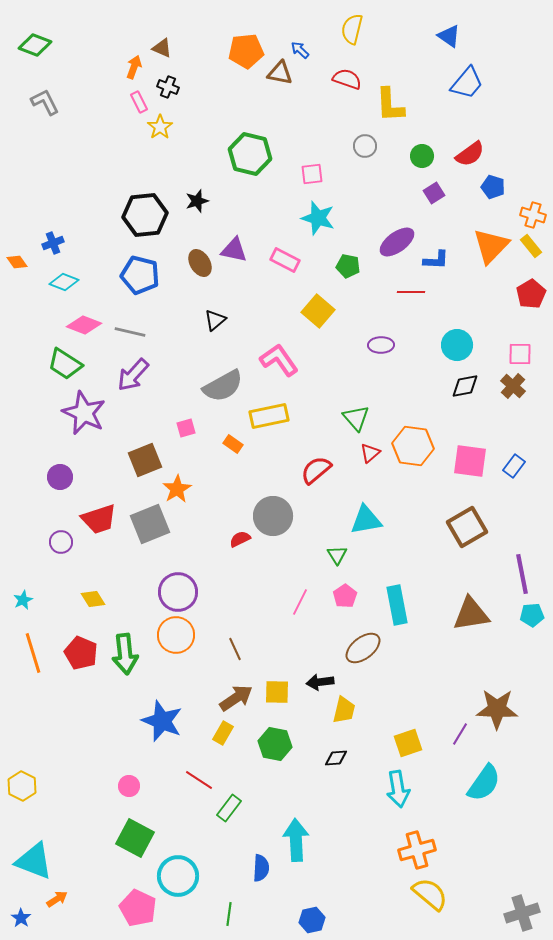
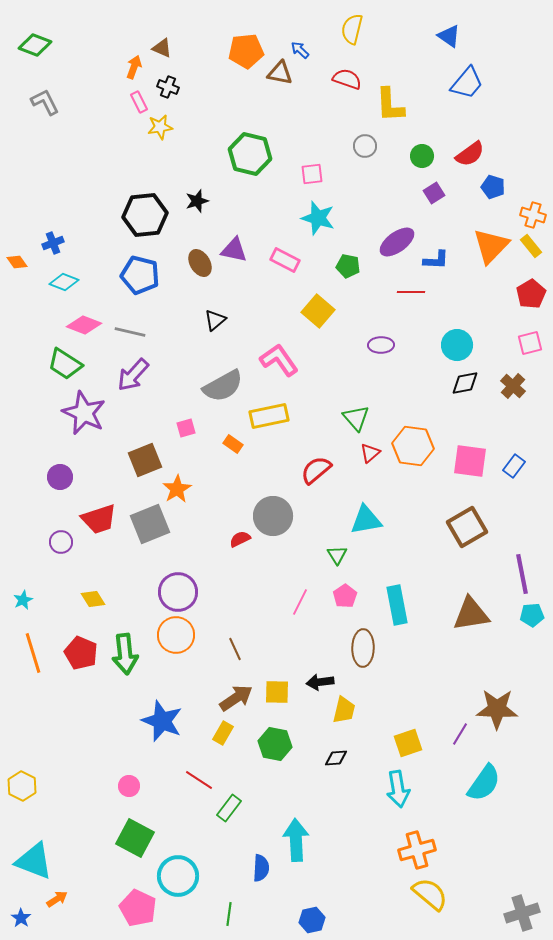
yellow star at (160, 127): rotated 25 degrees clockwise
pink square at (520, 354): moved 10 px right, 11 px up; rotated 15 degrees counterclockwise
black diamond at (465, 386): moved 3 px up
brown ellipse at (363, 648): rotated 51 degrees counterclockwise
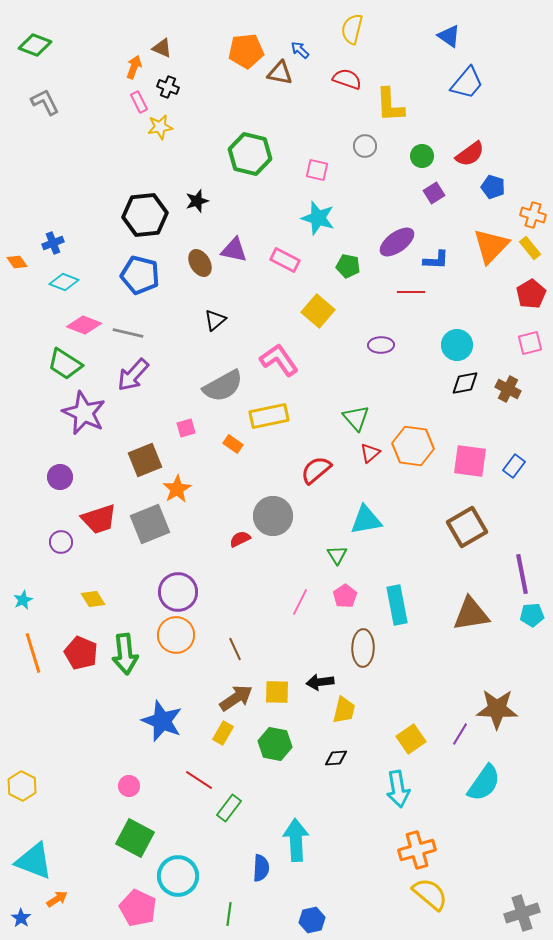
pink square at (312, 174): moved 5 px right, 4 px up; rotated 20 degrees clockwise
yellow rectangle at (531, 246): moved 1 px left, 2 px down
gray line at (130, 332): moved 2 px left, 1 px down
brown cross at (513, 386): moved 5 px left, 3 px down; rotated 15 degrees counterclockwise
yellow square at (408, 743): moved 3 px right, 4 px up; rotated 16 degrees counterclockwise
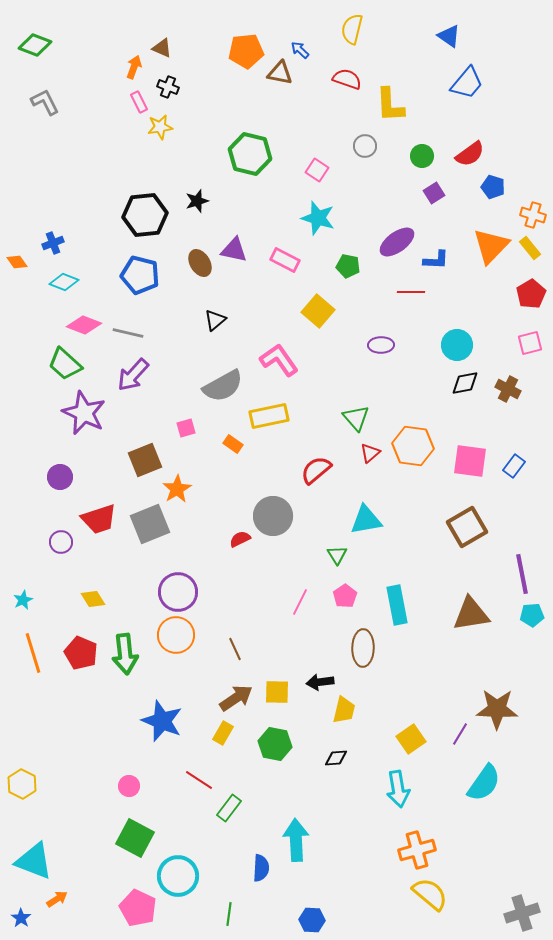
pink square at (317, 170): rotated 20 degrees clockwise
green trapezoid at (65, 364): rotated 9 degrees clockwise
yellow hexagon at (22, 786): moved 2 px up
blue hexagon at (312, 920): rotated 15 degrees clockwise
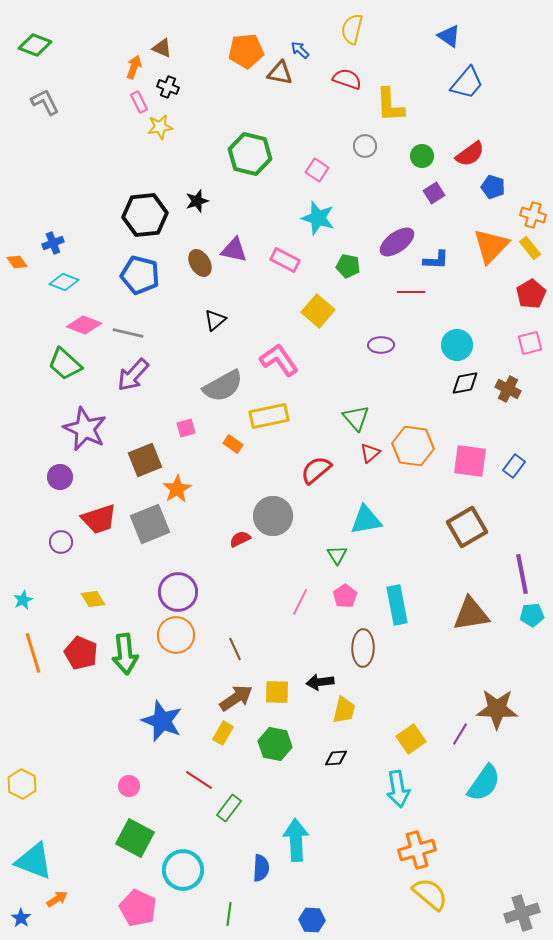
purple star at (84, 413): moved 1 px right, 16 px down
cyan circle at (178, 876): moved 5 px right, 6 px up
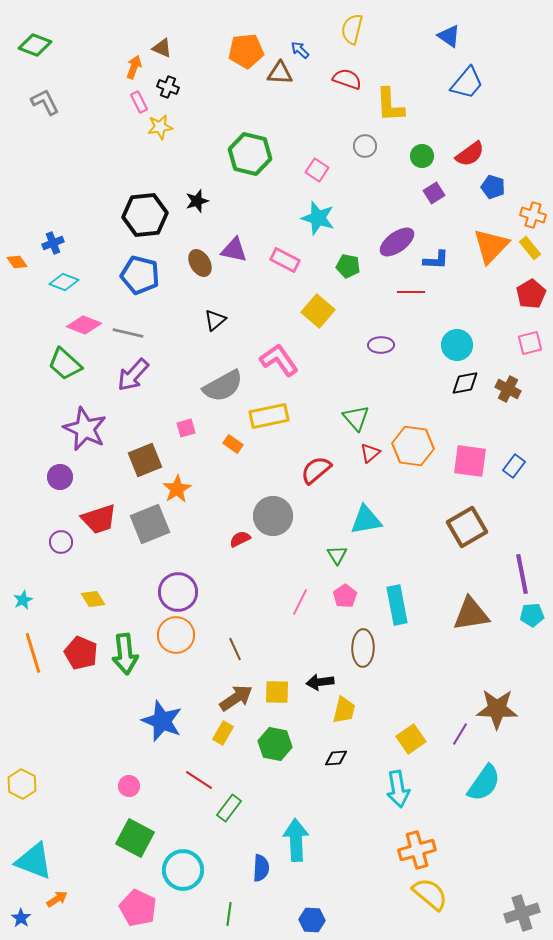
brown triangle at (280, 73): rotated 8 degrees counterclockwise
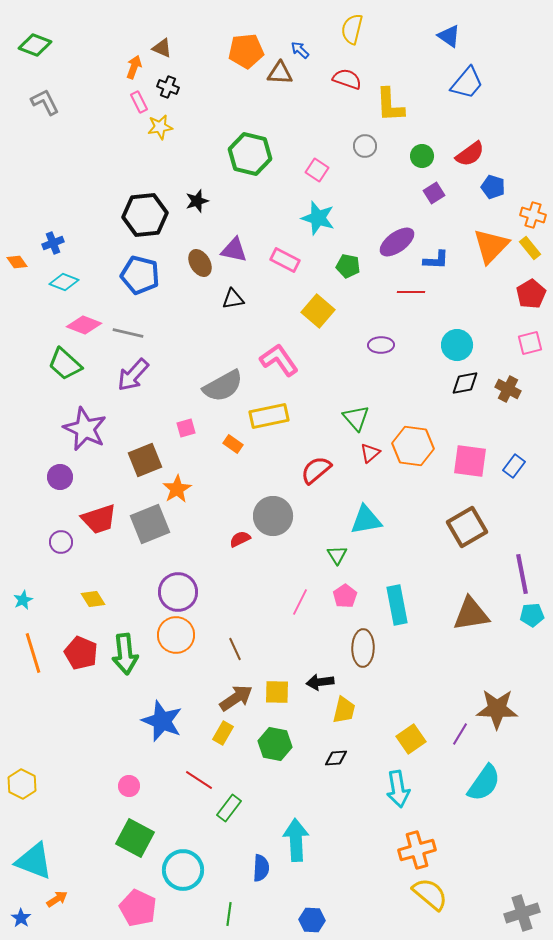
black triangle at (215, 320): moved 18 px right, 21 px up; rotated 30 degrees clockwise
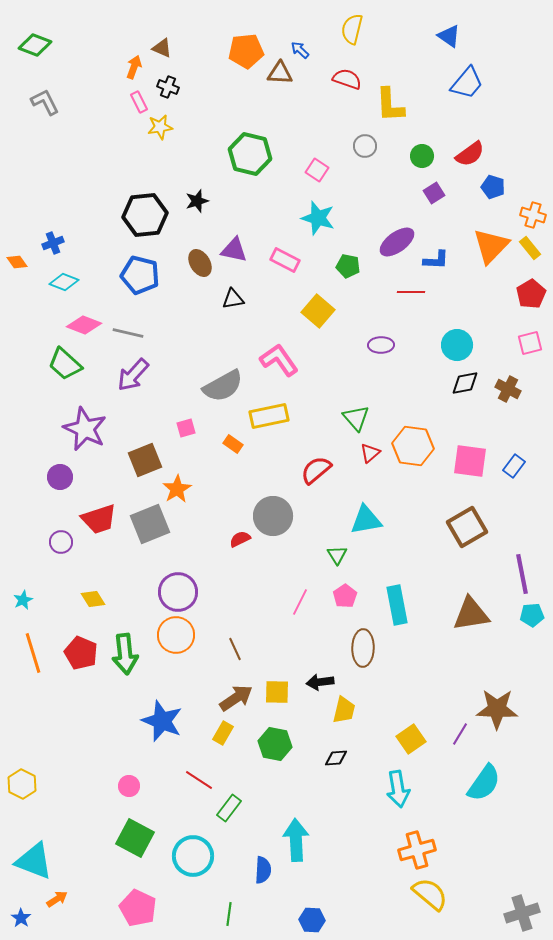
blue semicircle at (261, 868): moved 2 px right, 2 px down
cyan circle at (183, 870): moved 10 px right, 14 px up
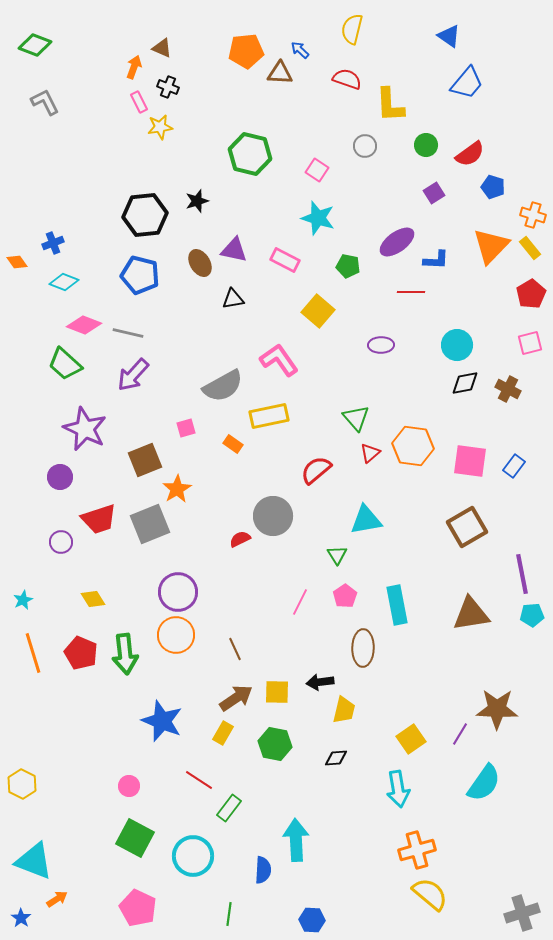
green circle at (422, 156): moved 4 px right, 11 px up
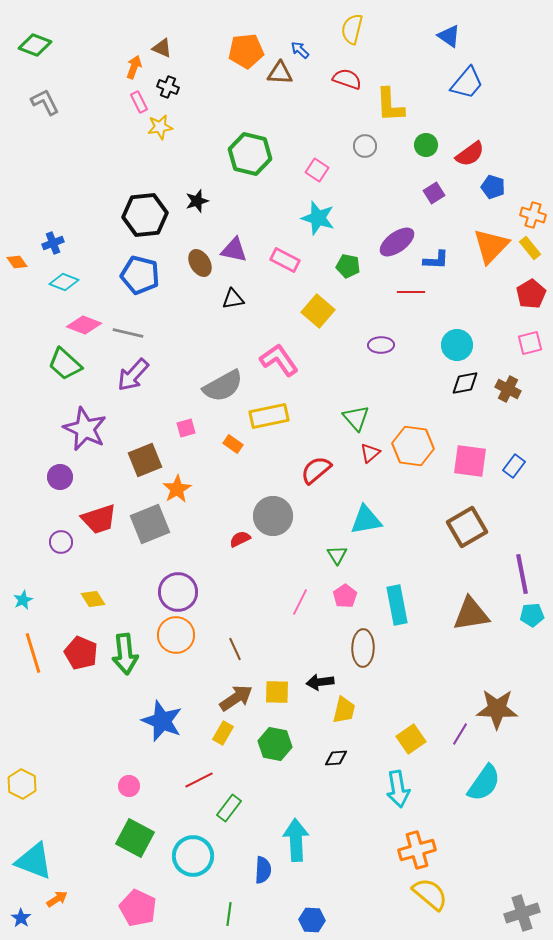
red line at (199, 780): rotated 60 degrees counterclockwise
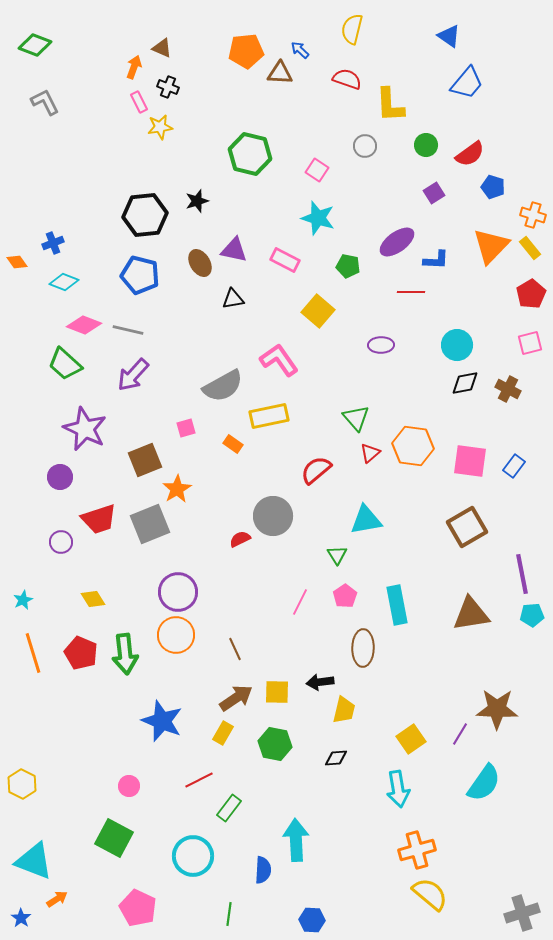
gray line at (128, 333): moved 3 px up
green square at (135, 838): moved 21 px left
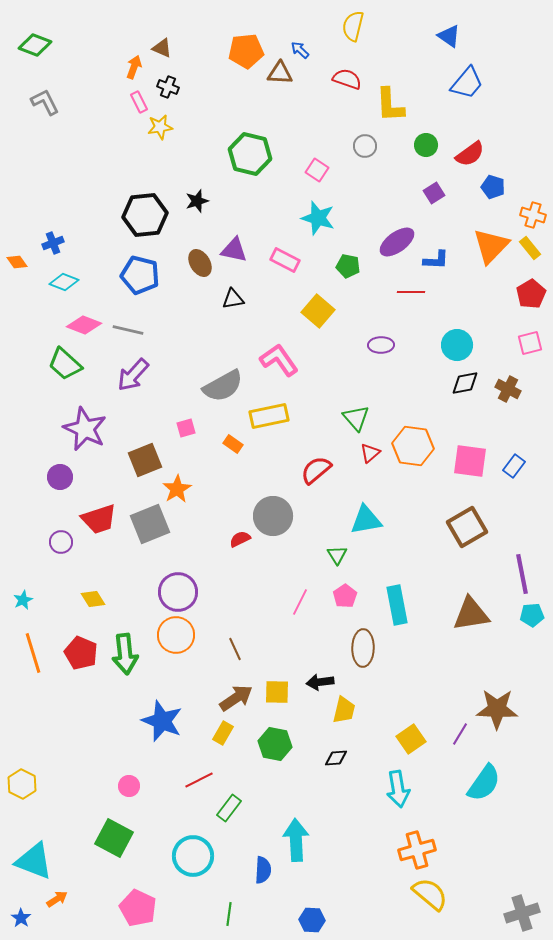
yellow semicircle at (352, 29): moved 1 px right, 3 px up
